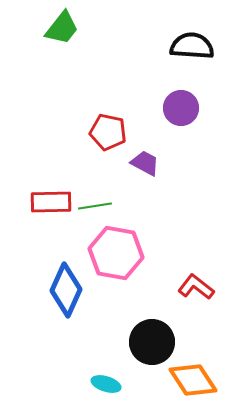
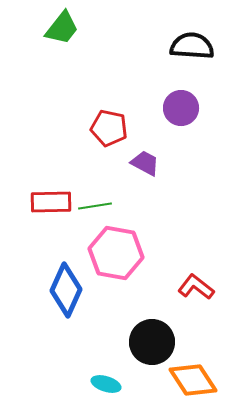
red pentagon: moved 1 px right, 4 px up
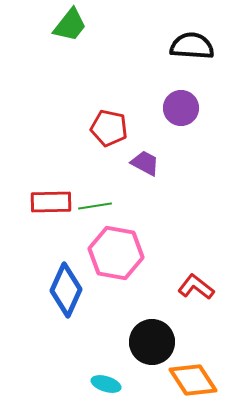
green trapezoid: moved 8 px right, 3 px up
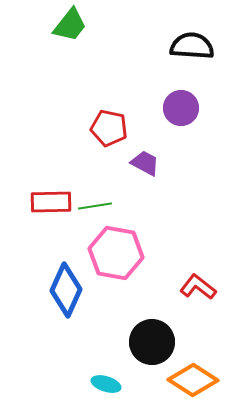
red L-shape: moved 2 px right
orange diamond: rotated 24 degrees counterclockwise
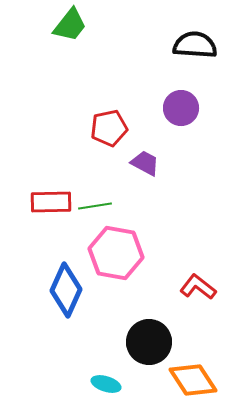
black semicircle: moved 3 px right, 1 px up
red pentagon: rotated 24 degrees counterclockwise
black circle: moved 3 px left
orange diamond: rotated 24 degrees clockwise
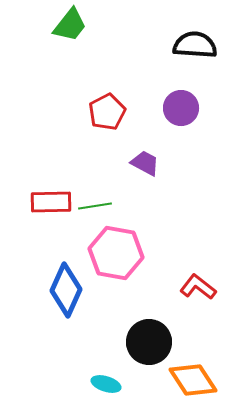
red pentagon: moved 2 px left, 16 px up; rotated 15 degrees counterclockwise
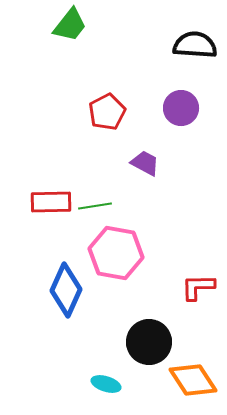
red L-shape: rotated 39 degrees counterclockwise
